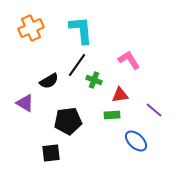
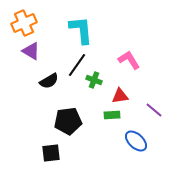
orange cross: moved 7 px left, 5 px up
red triangle: moved 1 px down
purple triangle: moved 6 px right, 52 px up
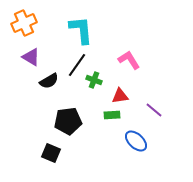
purple triangle: moved 6 px down
black square: rotated 30 degrees clockwise
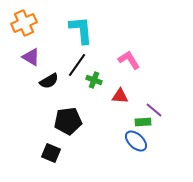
red triangle: rotated 12 degrees clockwise
green rectangle: moved 31 px right, 7 px down
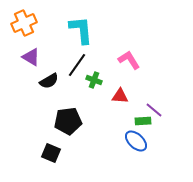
green rectangle: moved 1 px up
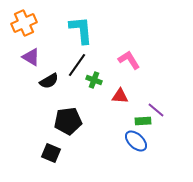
purple line: moved 2 px right
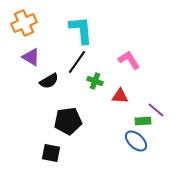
black line: moved 3 px up
green cross: moved 1 px right, 1 px down
black square: rotated 12 degrees counterclockwise
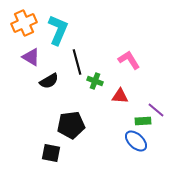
cyan L-shape: moved 23 px left; rotated 28 degrees clockwise
black line: rotated 50 degrees counterclockwise
black pentagon: moved 3 px right, 4 px down
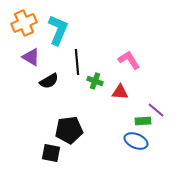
black line: rotated 10 degrees clockwise
red triangle: moved 4 px up
black pentagon: moved 2 px left, 5 px down
blue ellipse: rotated 20 degrees counterclockwise
